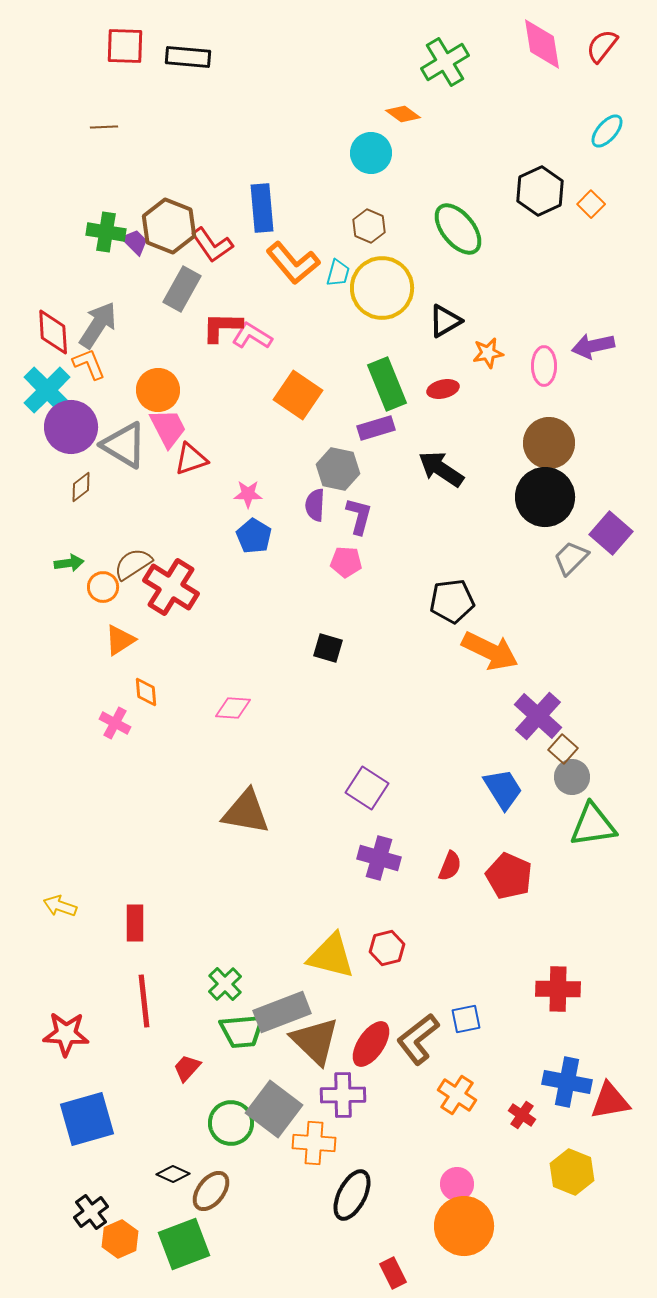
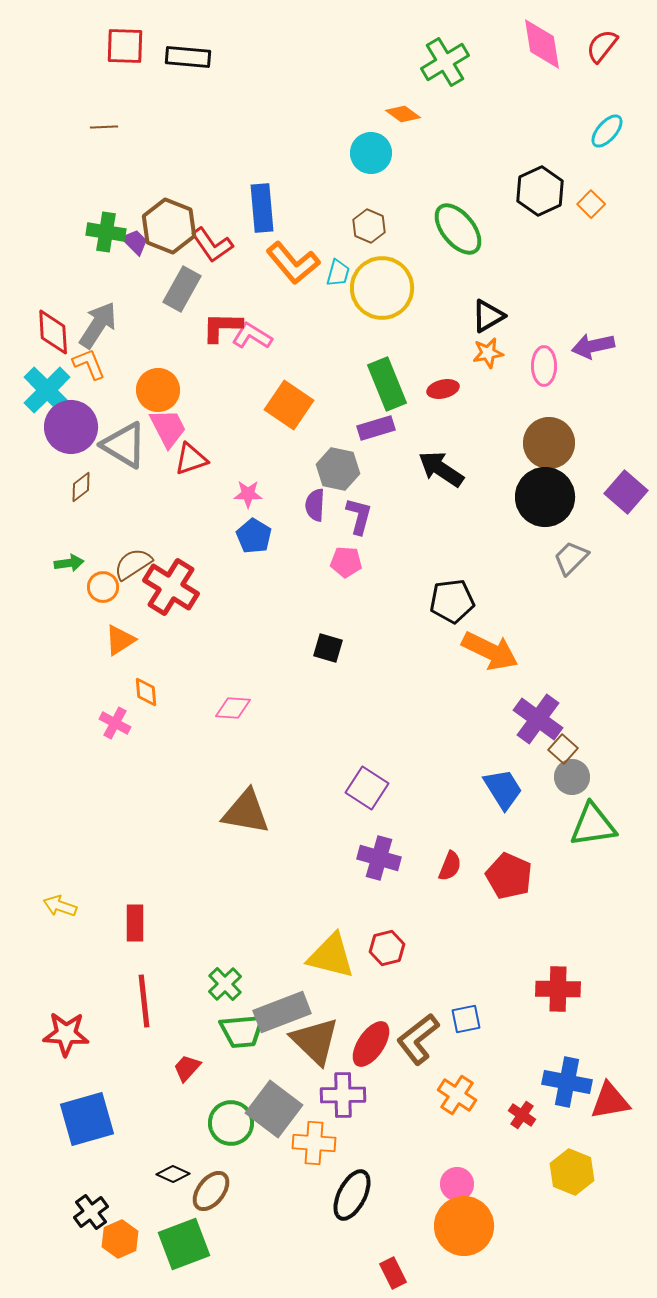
black triangle at (445, 321): moved 43 px right, 5 px up
orange square at (298, 395): moved 9 px left, 10 px down
purple square at (611, 533): moved 15 px right, 41 px up
purple cross at (538, 716): moved 3 px down; rotated 6 degrees counterclockwise
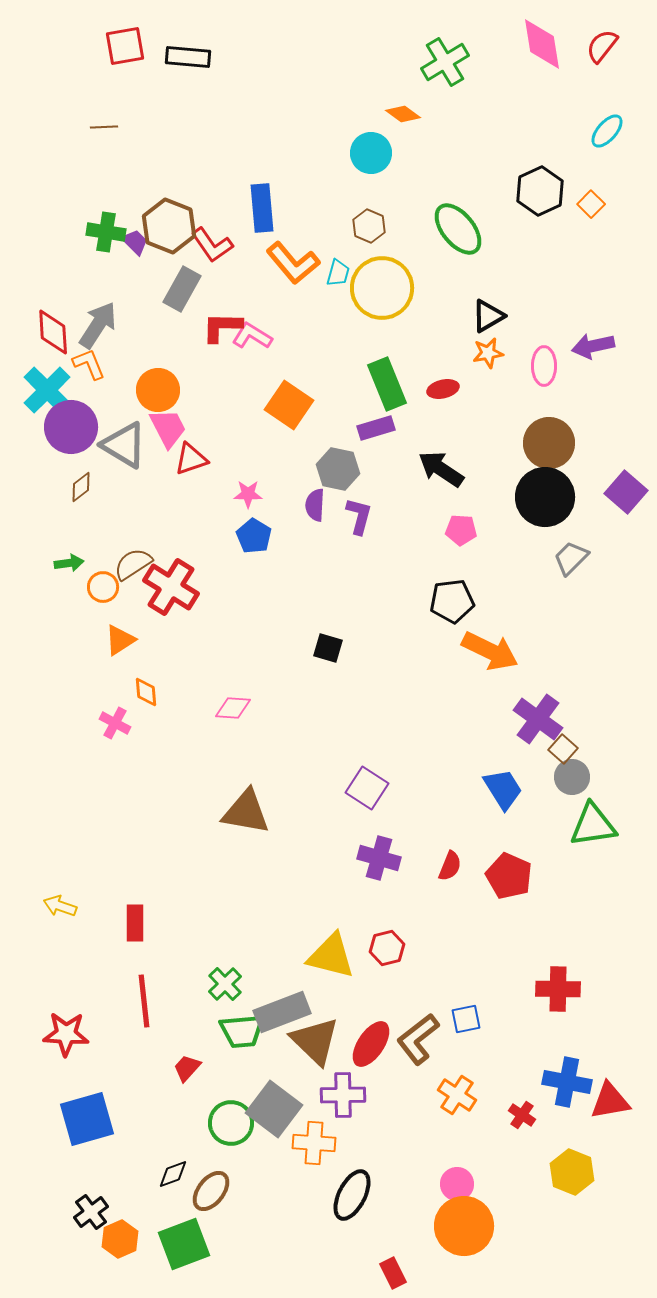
red square at (125, 46): rotated 12 degrees counterclockwise
pink pentagon at (346, 562): moved 115 px right, 32 px up
black diamond at (173, 1174): rotated 44 degrees counterclockwise
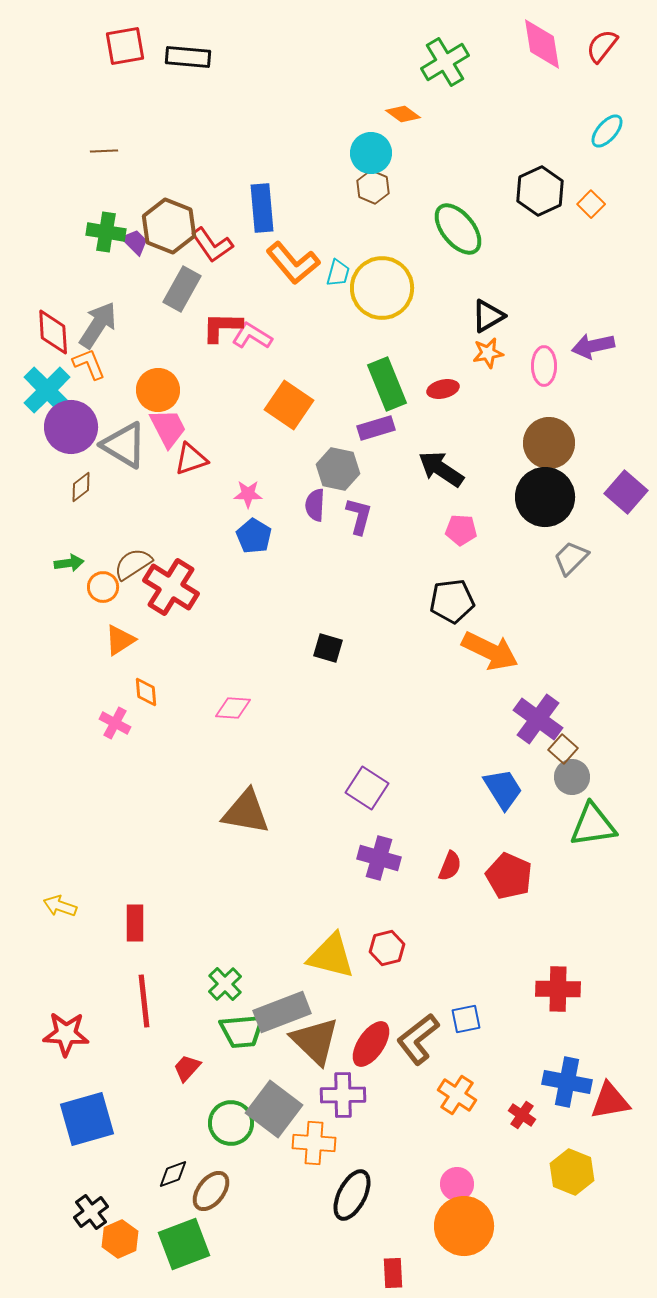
brown line at (104, 127): moved 24 px down
brown hexagon at (369, 226): moved 4 px right, 39 px up
red rectangle at (393, 1273): rotated 24 degrees clockwise
